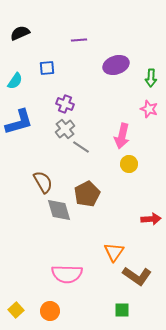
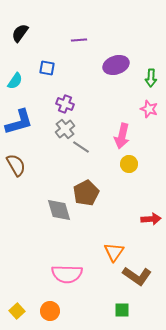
black semicircle: rotated 30 degrees counterclockwise
blue square: rotated 14 degrees clockwise
brown semicircle: moved 27 px left, 17 px up
brown pentagon: moved 1 px left, 1 px up
yellow square: moved 1 px right, 1 px down
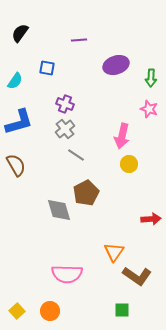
gray line: moved 5 px left, 8 px down
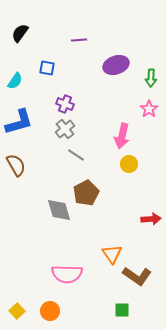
pink star: rotated 18 degrees clockwise
orange triangle: moved 2 px left, 2 px down; rotated 10 degrees counterclockwise
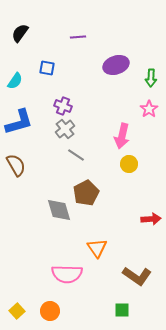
purple line: moved 1 px left, 3 px up
purple cross: moved 2 px left, 2 px down
orange triangle: moved 15 px left, 6 px up
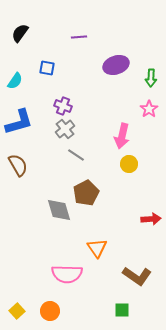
purple line: moved 1 px right
brown semicircle: moved 2 px right
